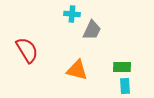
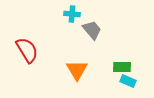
gray trapezoid: rotated 65 degrees counterclockwise
orange triangle: rotated 45 degrees clockwise
cyan rectangle: moved 3 px right, 5 px up; rotated 63 degrees counterclockwise
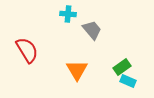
cyan cross: moved 4 px left
green rectangle: rotated 36 degrees counterclockwise
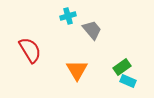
cyan cross: moved 2 px down; rotated 21 degrees counterclockwise
red semicircle: moved 3 px right
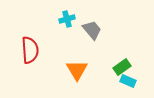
cyan cross: moved 1 px left, 3 px down
red semicircle: rotated 28 degrees clockwise
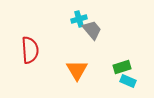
cyan cross: moved 12 px right
green rectangle: rotated 18 degrees clockwise
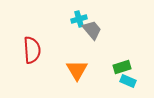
red semicircle: moved 2 px right
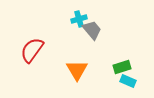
red semicircle: rotated 140 degrees counterclockwise
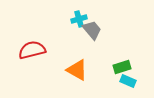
red semicircle: rotated 40 degrees clockwise
orange triangle: rotated 30 degrees counterclockwise
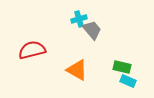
green rectangle: rotated 30 degrees clockwise
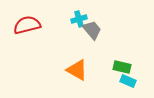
red semicircle: moved 5 px left, 25 px up
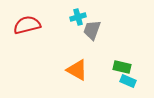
cyan cross: moved 1 px left, 2 px up
gray trapezoid: rotated 120 degrees counterclockwise
